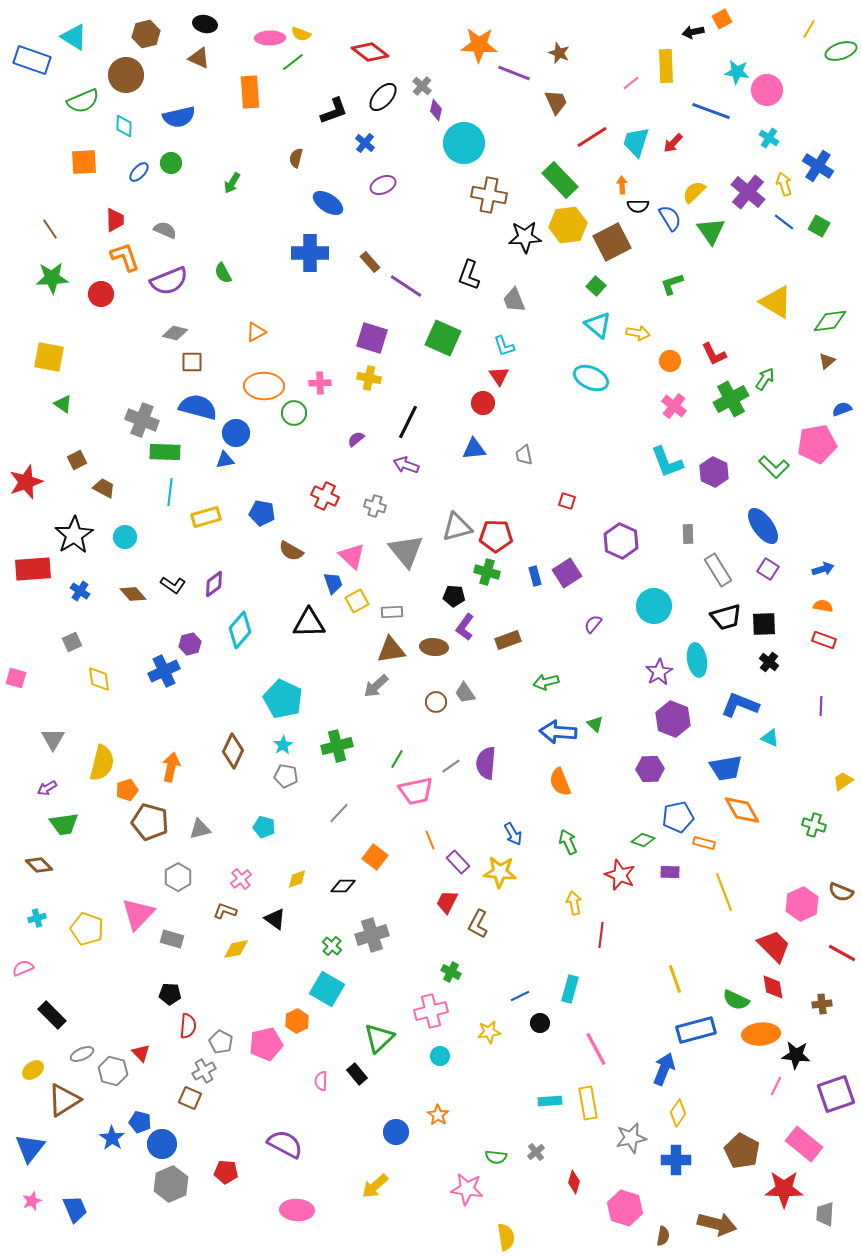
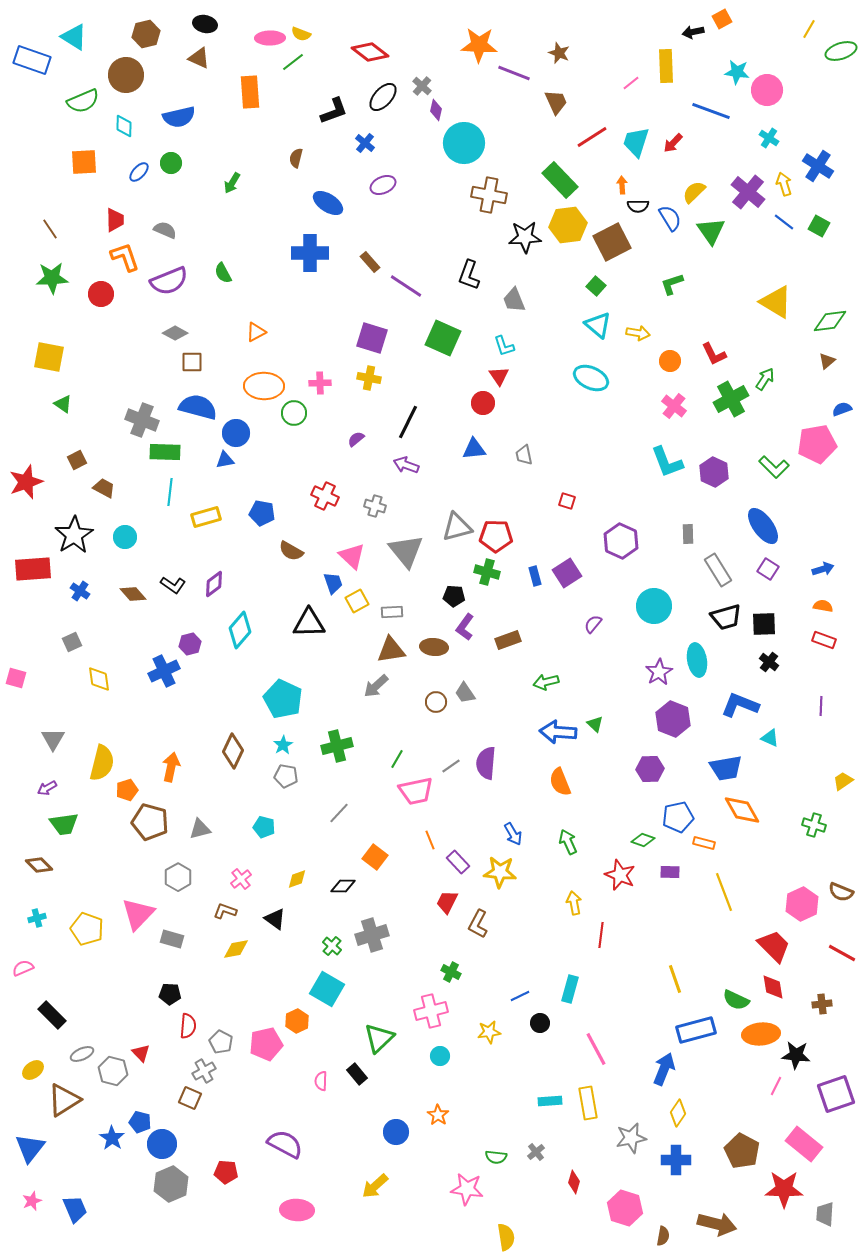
gray diamond at (175, 333): rotated 15 degrees clockwise
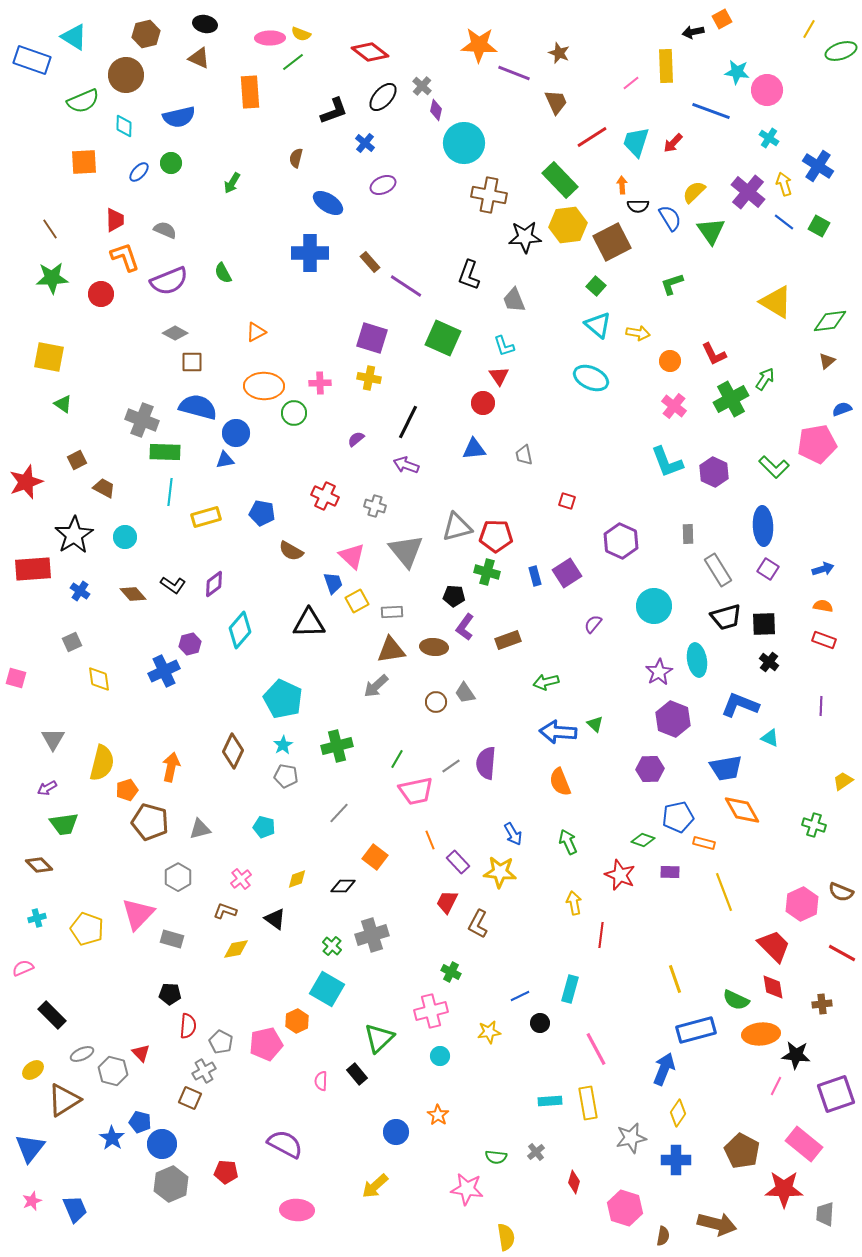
blue ellipse at (763, 526): rotated 33 degrees clockwise
